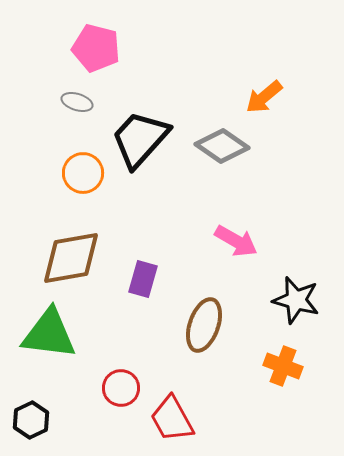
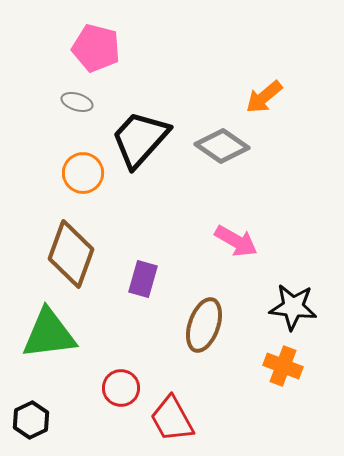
brown diamond: moved 4 px up; rotated 60 degrees counterclockwise
black star: moved 3 px left, 7 px down; rotated 9 degrees counterclockwise
green triangle: rotated 14 degrees counterclockwise
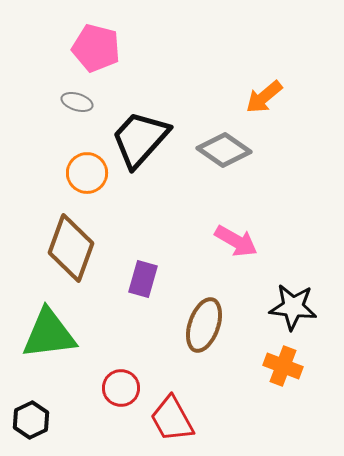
gray diamond: moved 2 px right, 4 px down
orange circle: moved 4 px right
brown diamond: moved 6 px up
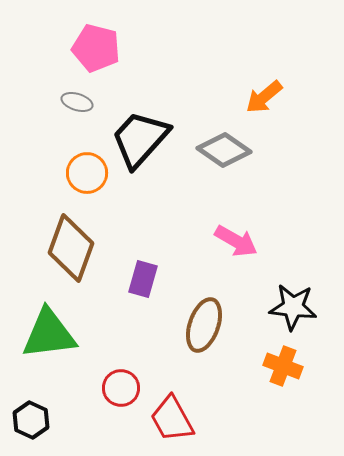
black hexagon: rotated 9 degrees counterclockwise
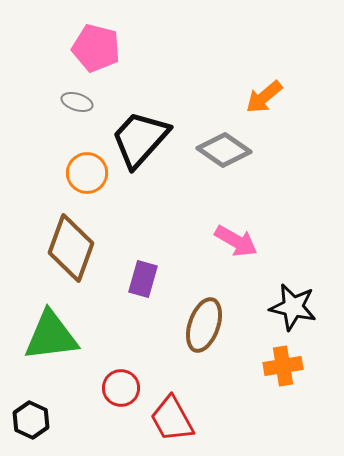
black star: rotated 6 degrees clockwise
green triangle: moved 2 px right, 2 px down
orange cross: rotated 30 degrees counterclockwise
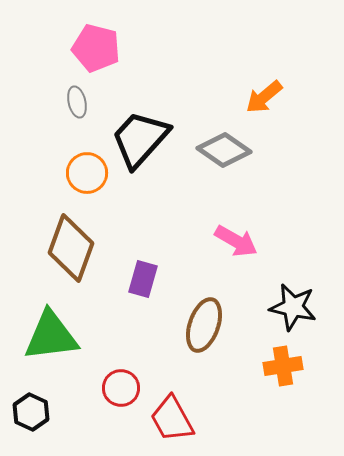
gray ellipse: rotated 60 degrees clockwise
black hexagon: moved 8 px up
